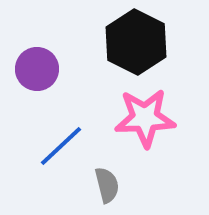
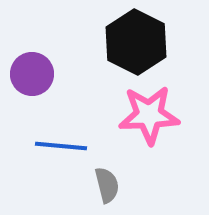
purple circle: moved 5 px left, 5 px down
pink star: moved 4 px right, 3 px up
blue line: rotated 48 degrees clockwise
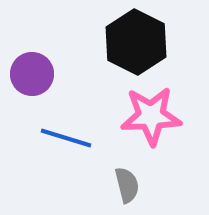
pink star: moved 2 px right, 1 px down
blue line: moved 5 px right, 8 px up; rotated 12 degrees clockwise
gray semicircle: moved 20 px right
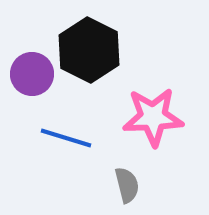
black hexagon: moved 47 px left, 8 px down
pink star: moved 2 px right, 1 px down
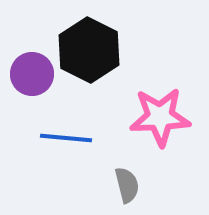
pink star: moved 7 px right
blue line: rotated 12 degrees counterclockwise
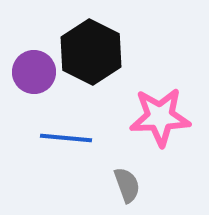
black hexagon: moved 2 px right, 2 px down
purple circle: moved 2 px right, 2 px up
gray semicircle: rotated 6 degrees counterclockwise
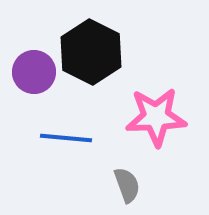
pink star: moved 4 px left
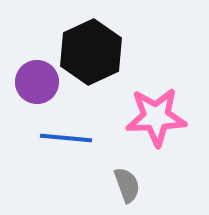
black hexagon: rotated 8 degrees clockwise
purple circle: moved 3 px right, 10 px down
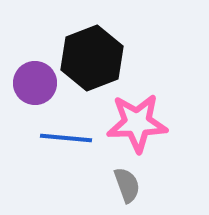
black hexagon: moved 1 px right, 6 px down; rotated 4 degrees clockwise
purple circle: moved 2 px left, 1 px down
pink star: moved 19 px left, 6 px down
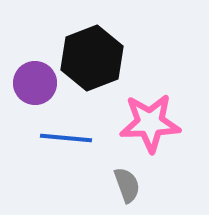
pink star: moved 13 px right
